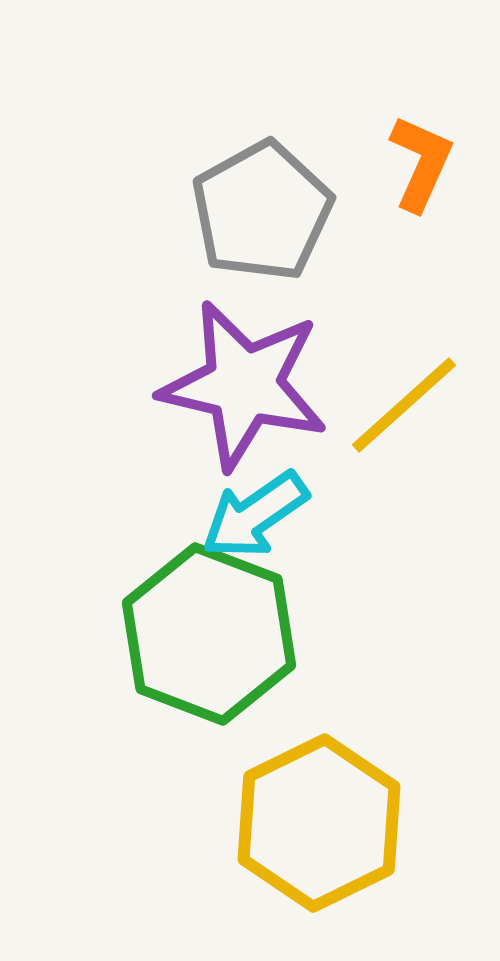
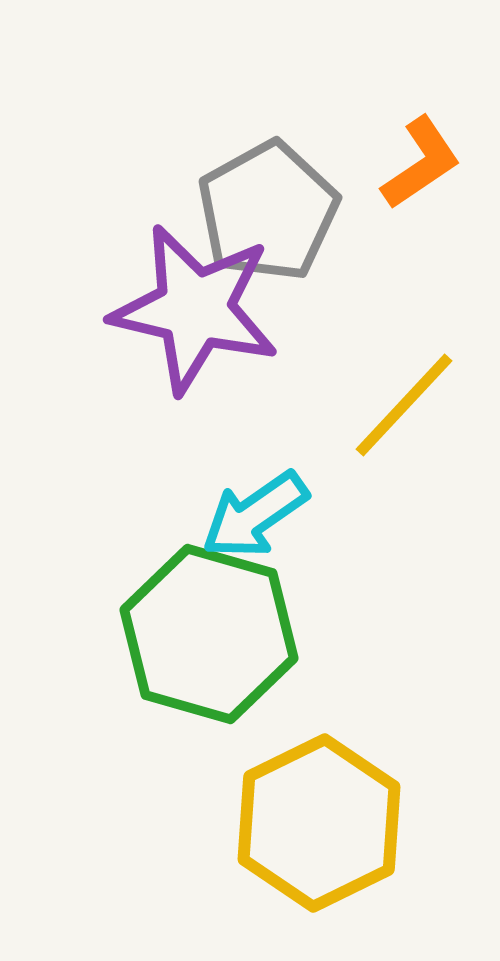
orange L-shape: rotated 32 degrees clockwise
gray pentagon: moved 6 px right
purple star: moved 49 px left, 76 px up
yellow line: rotated 5 degrees counterclockwise
green hexagon: rotated 5 degrees counterclockwise
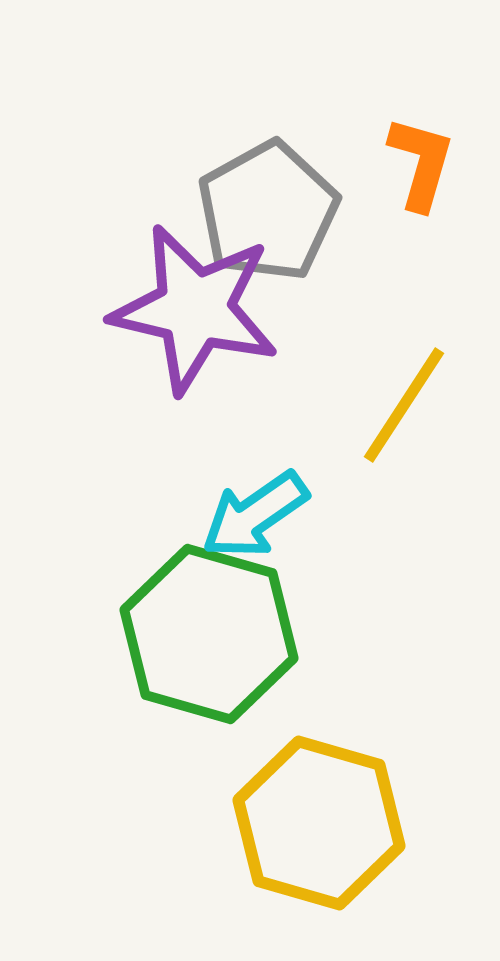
orange L-shape: rotated 40 degrees counterclockwise
yellow line: rotated 10 degrees counterclockwise
yellow hexagon: rotated 18 degrees counterclockwise
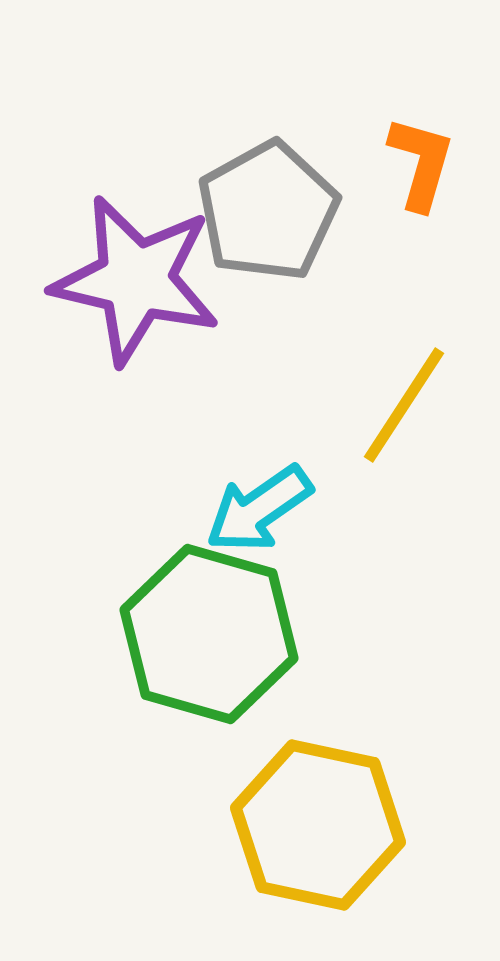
purple star: moved 59 px left, 29 px up
cyan arrow: moved 4 px right, 6 px up
yellow hexagon: moved 1 px left, 2 px down; rotated 4 degrees counterclockwise
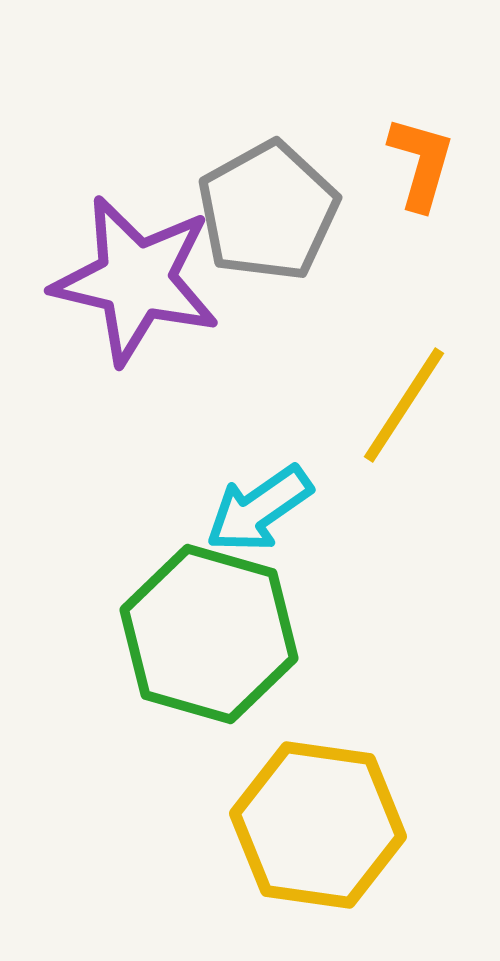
yellow hexagon: rotated 4 degrees counterclockwise
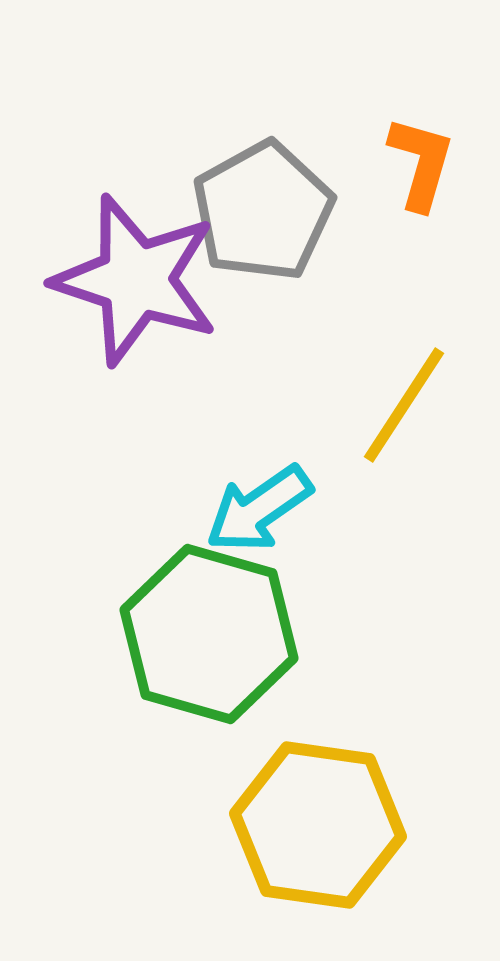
gray pentagon: moved 5 px left
purple star: rotated 5 degrees clockwise
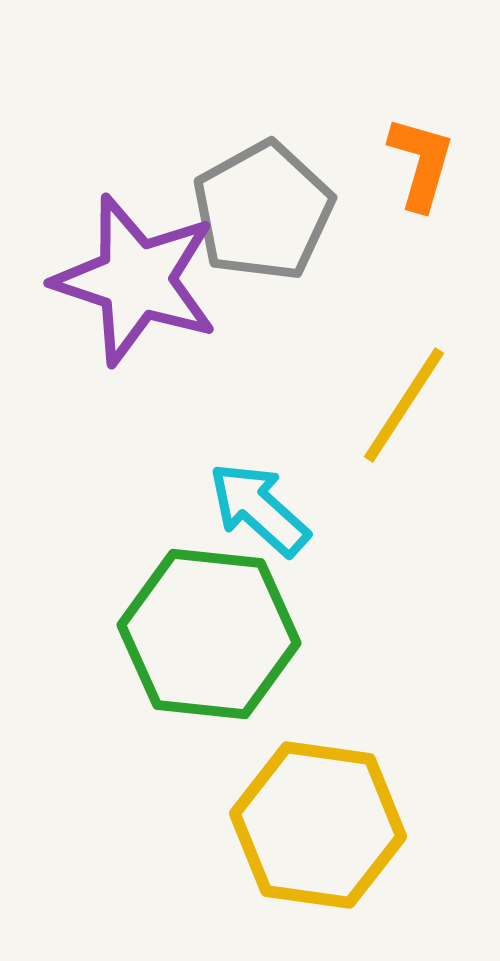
cyan arrow: rotated 77 degrees clockwise
green hexagon: rotated 10 degrees counterclockwise
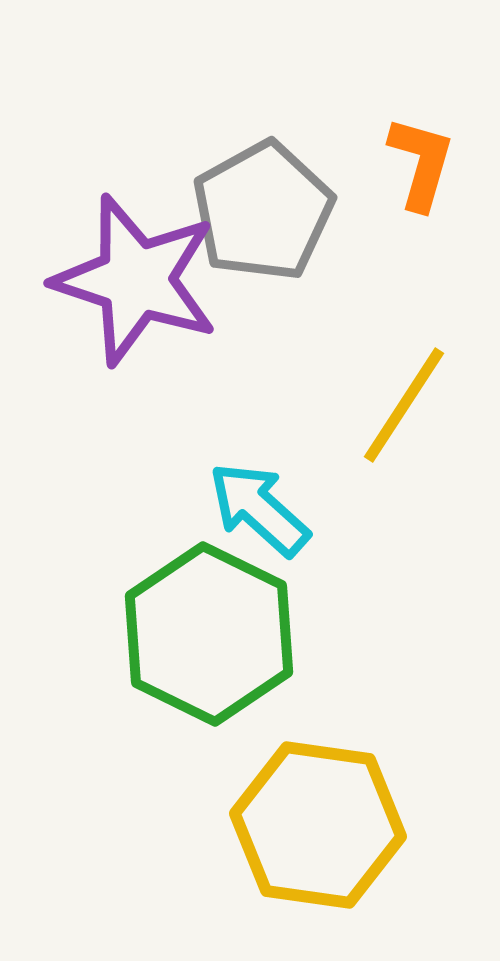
green hexagon: rotated 20 degrees clockwise
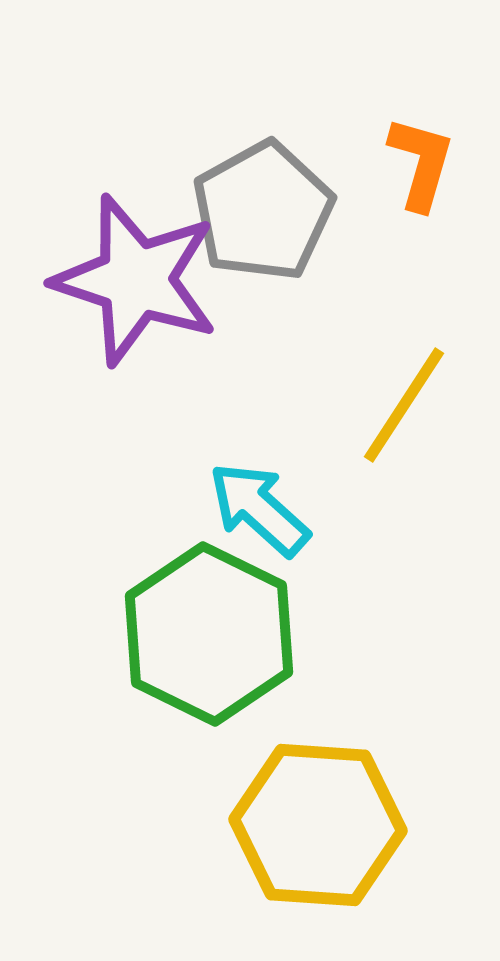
yellow hexagon: rotated 4 degrees counterclockwise
